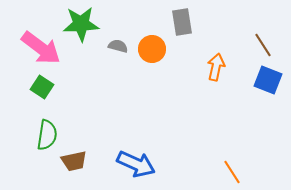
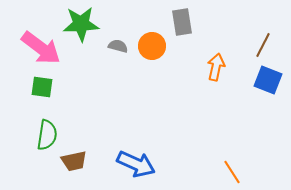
brown line: rotated 60 degrees clockwise
orange circle: moved 3 px up
green square: rotated 25 degrees counterclockwise
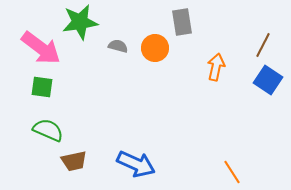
green star: moved 1 px left, 2 px up; rotated 6 degrees counterclockwise
orange circle: moved 3 px right, 2 px down
blue square: rotated 12 degrees clockwise
green semicircle: moved 1 px right, 5 px up; rotated 76 degrees counterclockwise
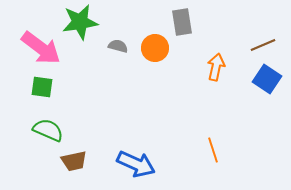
brown line: rotated 40 degrees clockwise
blue square: moved 1 px left, 1 px up
orange line: moved 19 px left, 22 px up; rotated 15 degrees clockwise
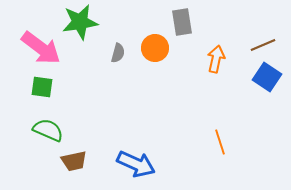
gray semicircle: moved 7 px down; rotated 90 degrees clockwise
orange arrow: moved 8 px up
blue square: moved 2 px up
orange line: moved 7 px right, 8 px up
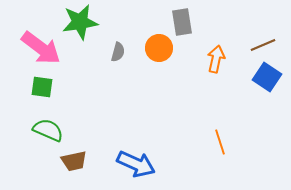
orange circle: moved 4 px right
gray semicircle: moved 1 px up
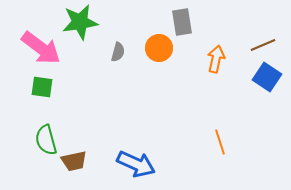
green semicircle: moved 2 px left, 10 px down; rotated 128 degrees counterclockwise
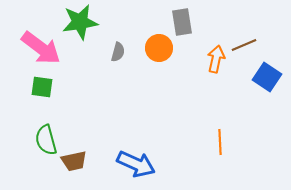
brown line: moved 19 px left
orange line: rotated 15 degrees clockwise
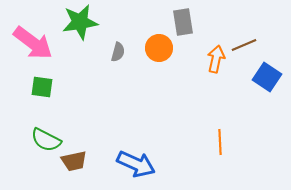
gray rectangle: moved 1 px right
pink arrow: moved 8 px left, 5 px up
green semicircle: rotated 48 degrees counterclockwise
